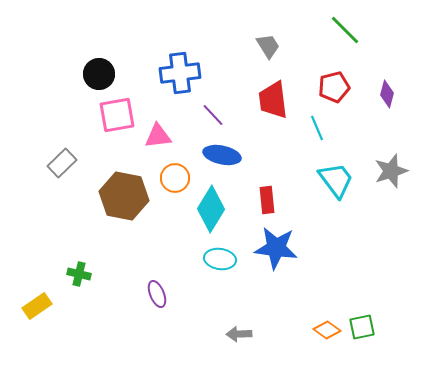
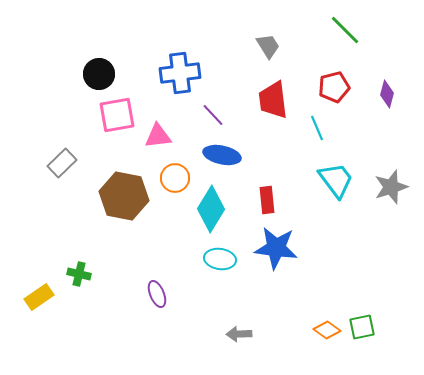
gray star: moved 16 px down
yellow rectangle: moved 2 px right, 9 px up
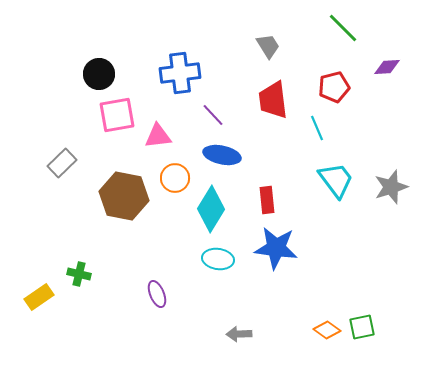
green line: moved 2 px left, 2 px up
purple diamond: moved 27 px up; rotated 72 degrees clockwise
cyan ellipse: moved 2 px left
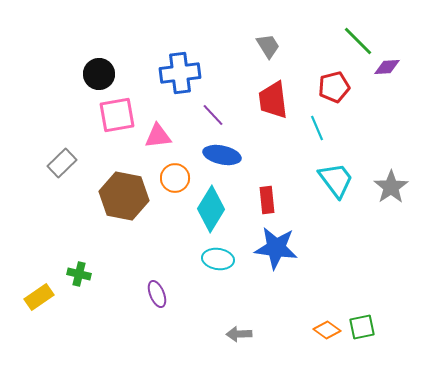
green line: moved 15 px right, 13 px down
gray star: rotated 16 degrees counterclockwise
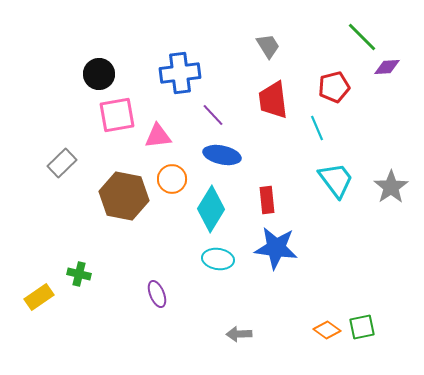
green line: moved 4 px right, 4 px up
orange circle: moved 3 px left, 1 px down
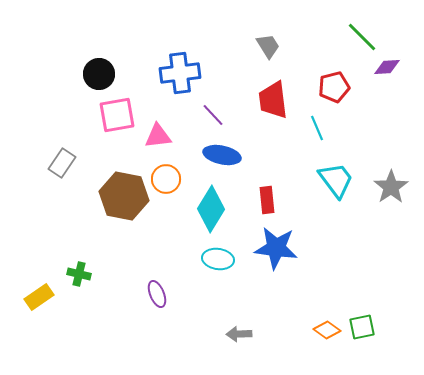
gray rectangle: rotated 12 degrees counterclockwise
orange circle: moved 6 px left
